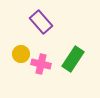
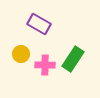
purple rectangle: moved 2 px left, 2 px down; rotated 20 degrees counterclockwise
pink cross: moved 4 px right, 1 px down; rotated 12 degrees counterclockwise
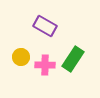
purple rectangle: moved 6 px right, 2 px down
yellow circle: moved 3 px down
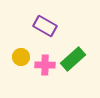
green rectangle: rotated 15 degrees clockwise
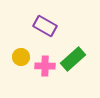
pink cross: moved 1 px down
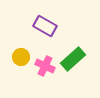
pink cross: rotated 24 degrees clockwise
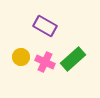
pink cross: moved 4 px up
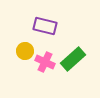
purple rectangle: rotated 15 degrees counterclockwise
yellow circle: moved 4 px right, 6 px up
